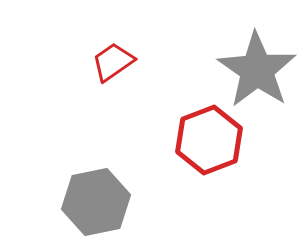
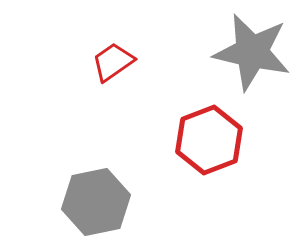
gray star: moved 5 px left, 18 px up; rotated 22 degrees counterclockwise
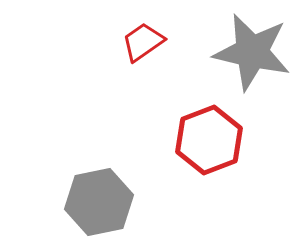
red trapezoid: moved 30 px right, 20 px up
gray hexagon: moved 3 px right
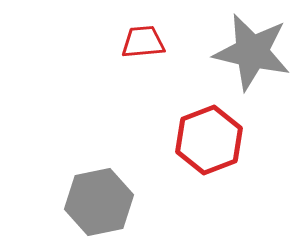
red trapezoid: rotated 30 degrees clockwise
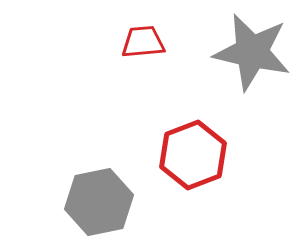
red hexagon: moved 16 px left, 15 px down
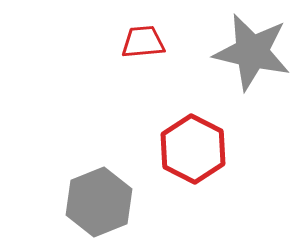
red hexagon: moved 6 px up; rotated 12 degrees counterclockwise
gray hexagon: rotated 10 degrees counterclockwise
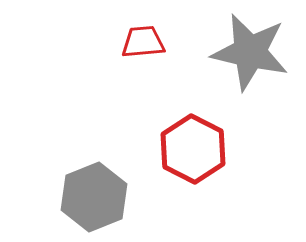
gray star: moved 2 px left
gray hexagon: moved 5 px left, 5 px up
